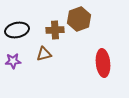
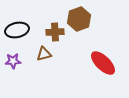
brown cross: moved 2 px down
red ellipse: rotated 40 degrees counterclockwise
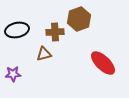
purple star: moved 13 px down
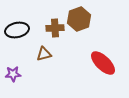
brown cross: moved 4 px up
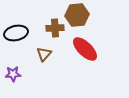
brown hexagon: moved 2 px left, 4 px up; rotated 15 degrees clockwise
black ellipse: moved 1 px left, 3 px down
brown triangle: rotated 35 degrees counterclockwise
red ellipse: moved 18 px left, 14 px up
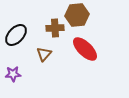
black ellipse: moved 2 px down; rotated 35 degrees counterclockwise
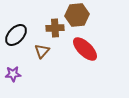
brown triangle: moved 2 px left, 3 px up
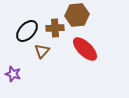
black ellipse: moved 11 px right, 4 px up
purple star: rotated 21 degrees clockwise
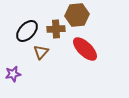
brown cross: moved 1 px right, 1 px down
brown triangle: moved 1 px left, 1 px down
purple star: rotated 28 degrees counterclockwise
